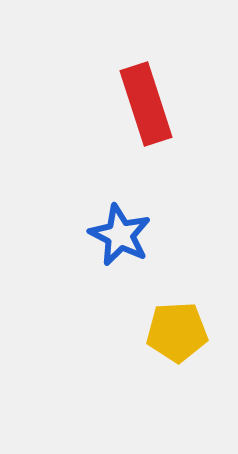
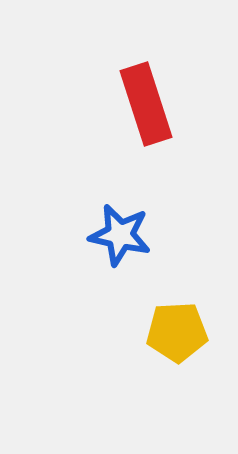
blue star: rotated 14 degrees counterclockwise
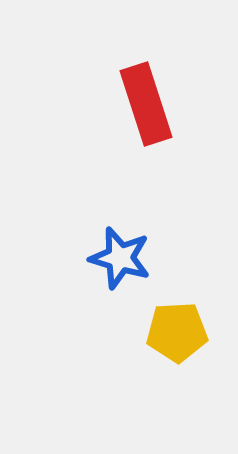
blue star: moved 23 px down; rotated 4 degrees clockwise
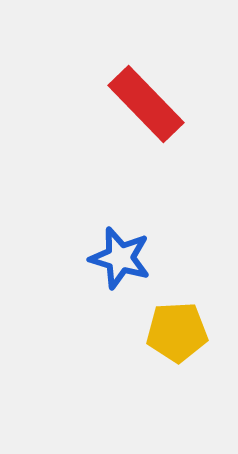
red rectangle: rotated 26 degrees counterclockwise
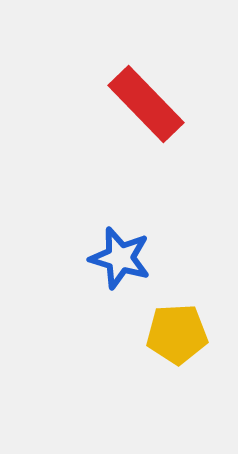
yellow pentagon: moved 2 px down
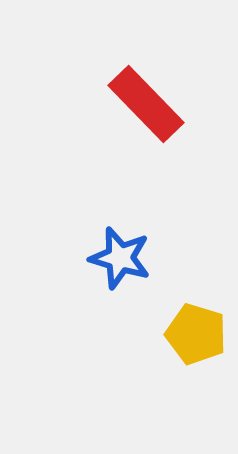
yellow pentagon: moved 19 px right; rotated 20 degrees clockwise
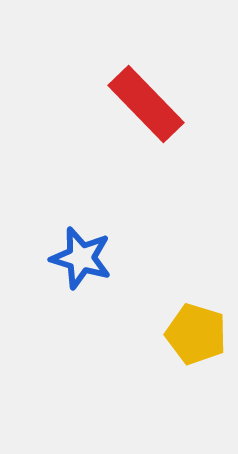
blue star: moved 39 px left
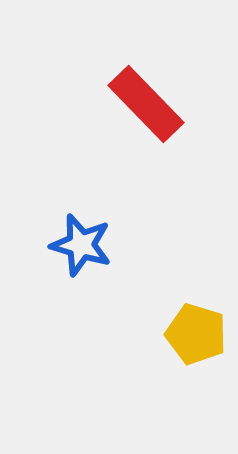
blue star: moved 13 px up
